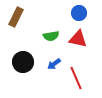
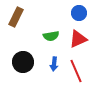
red triangle: rotated 36 degrees counterclockwise
blue arrow: rotated 48 degrees counterclockwise
red line: moved 7 px up
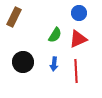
brown rectangle: moved 2 px left
green semicircle: moved 4 px right, 1 px up; rotated 49 degrees counterclockwise
red line: rotated 20 degrees clockwise
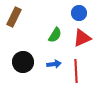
red triangle: moved 4 px right, 1 px up
blue arrow: rotated 104 degrees counterclockwise
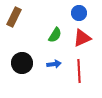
black circle: moved 1 px left, 1 px down
red line: moved 3 px right
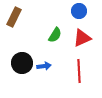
blue circle: moved 2 px up
blue arrow: moved 10 px left, 2 px down
